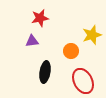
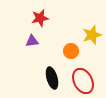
black ellipse: moved 7 px right, 6 px down; rotated 25 degrees counterclockwise
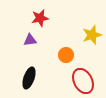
purple triangle: moved 2 px left, 1 px up
orange circle: moved 5 px left, 4 px down
black ellipse: moved 23 px left; rotated 35 degrees clockwise
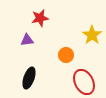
yellow star: rotated 18 degrees counterclockwise
purple triangle: moved 3 px left
red ellipse: moved 1 px right, 1 px down
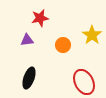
orange circle: moved 3 px left, 10 px up
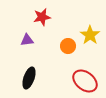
red star: moved 2 px right, 1 px up
yellow star: moved 2 px left
orange circle: moved 5 px right, 1 px down
red ellipse: moved 1 px right, 1 px up; rotated 25 degrees counterclockwise
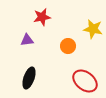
yellow star: moved 3 px right, 6 px up; rotated 24 degrees counterclockwise
